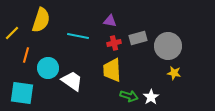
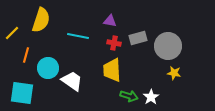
red cross: rotated 24 degrees clockwise
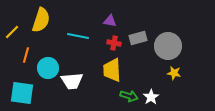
yellow line: moved 1 px up
white trapezoid: rotated 140 degrees clockwise
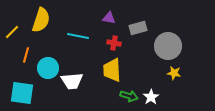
purple triangle: moved 1 px left, 3 px up
gray rectangle: moved 10 px up
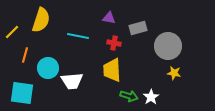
orange line: moved 1 px left
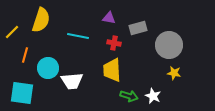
gray circle: moved 1 px right, 1 px up
white star: moved 2 px right, 1 px up; rotated 14 degrees counterclockwise
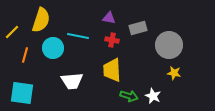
red cross: moved 2 px left, 3 px up
cyan circle: moved 5 px right, 20 px up
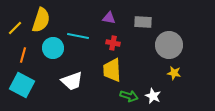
gray rectangle: moved 5 px right, 6 px up; rotated 18 degrees clockwise
yellow line: moved 3 px right, 4 px up
red cross: moved 1 px right, 3 px down
orange line: moved 2 px left
white trapezoid: rotated 15 degrees counterclockwise
cyan square: moved 8 px up; rotated 20 degrees clockwise
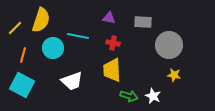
yellow star: moved 2 px down
